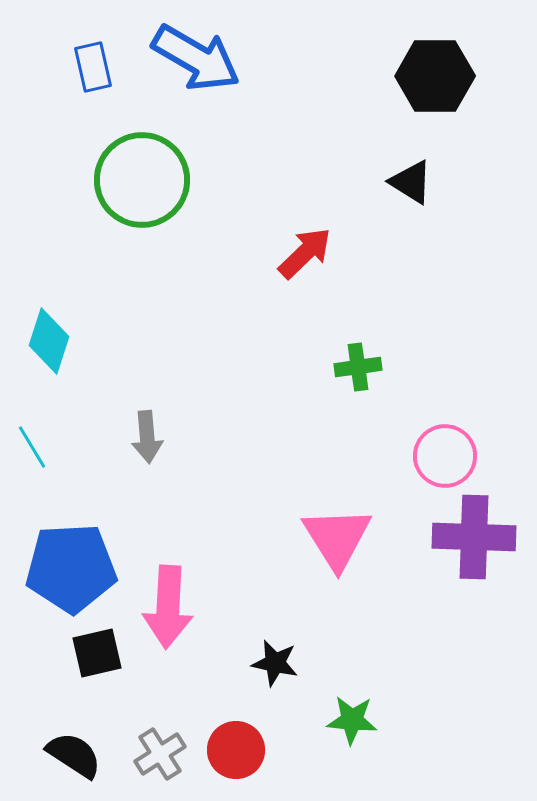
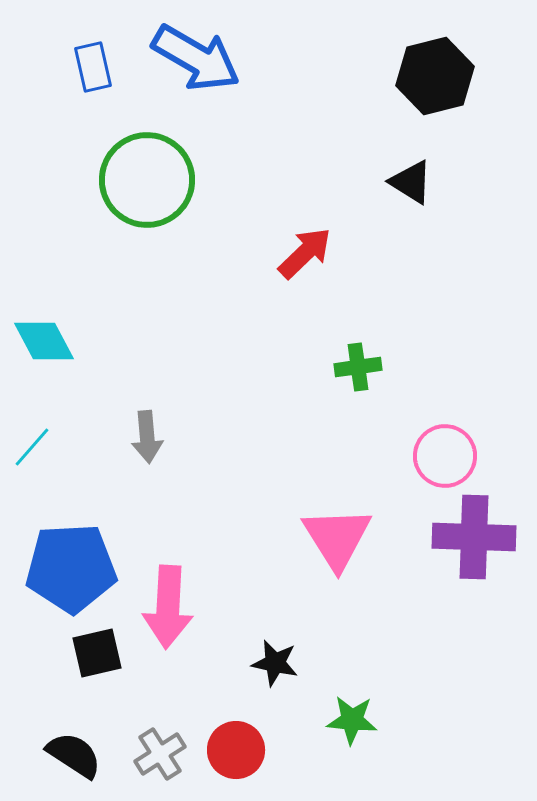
black hexagon: rotated 14 degrees counterclockwise
green circle: moved 5 px right
cyan diamond: moved 5 px left; rotated 46 degrees counterclockwise
cyan line: rotated 72 degrees clockwise
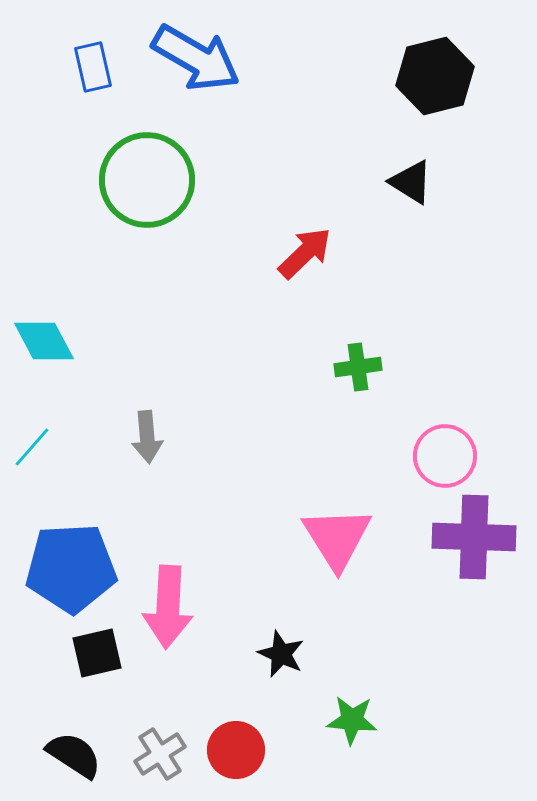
black star: moved 6 px right, 9 px up; rotated 12 degrees clockwise
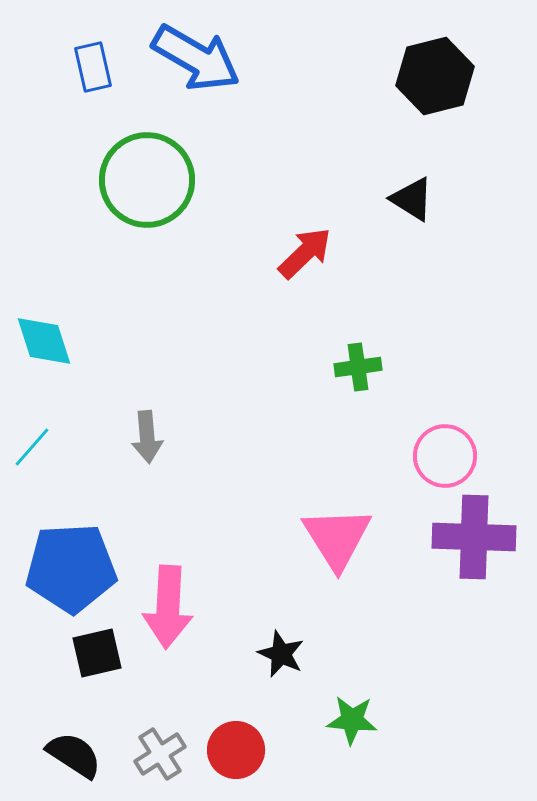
black triangle: moved 1 px right, 17 px down
cyan diamond: rotated 10 degrees clockwise
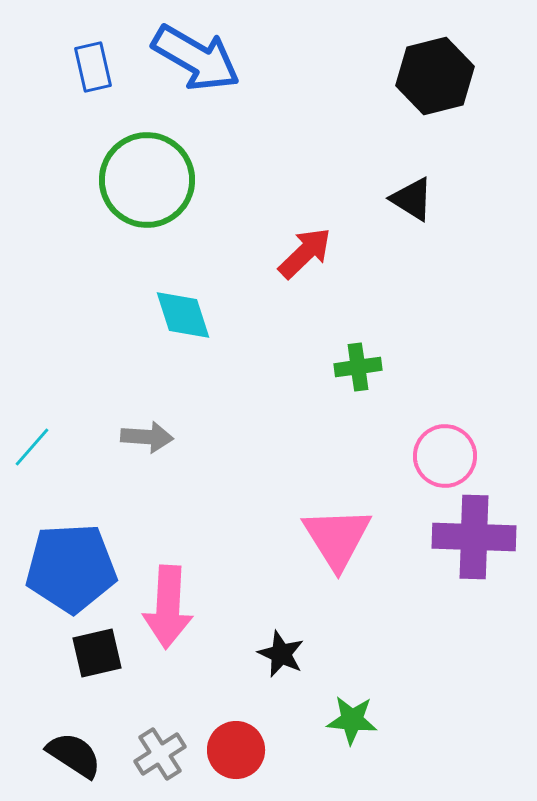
cyan diamond: moved 139 px right, 26 px up
gray arrow: rotated 81 degrees counterclockwise
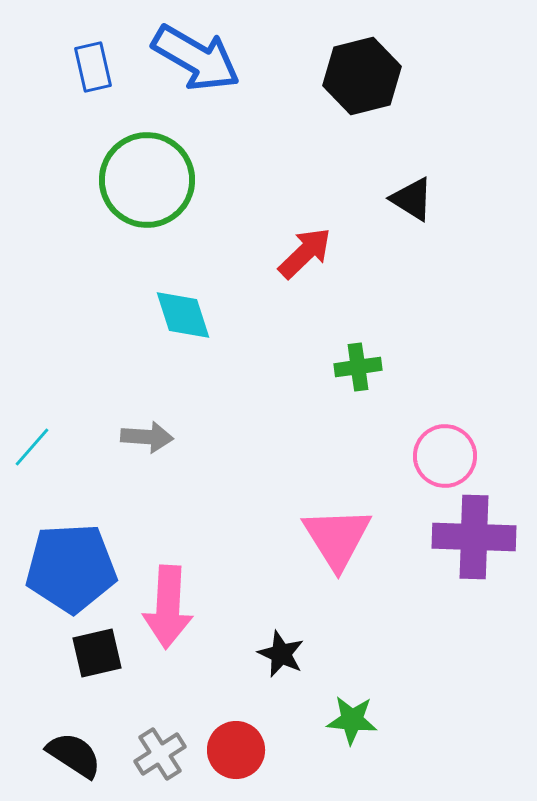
black hexagon: moved 73 px left
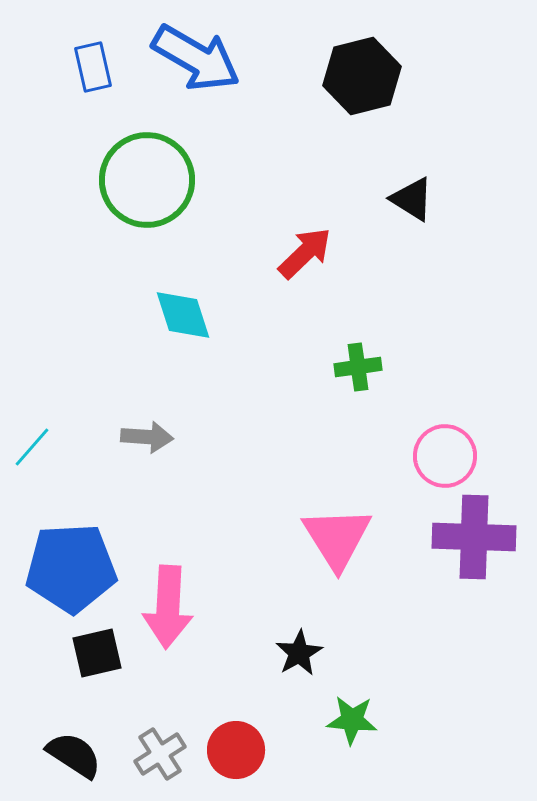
black star: moved 18 px right, 1 px up; rotated 18 degrees clockwise
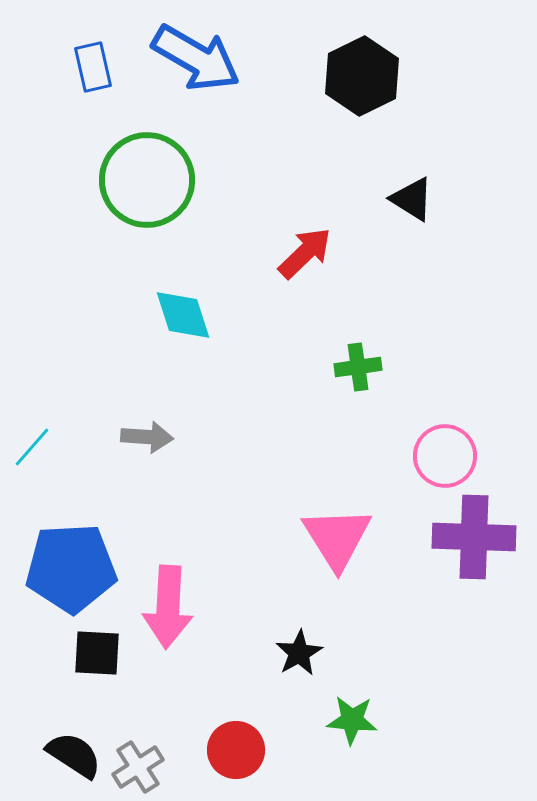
black hexagon: rotated 12 degrees counterclockwise
black square: rotated 16 degrees clockwise
gray cross: moved 22 px left, 13 px down
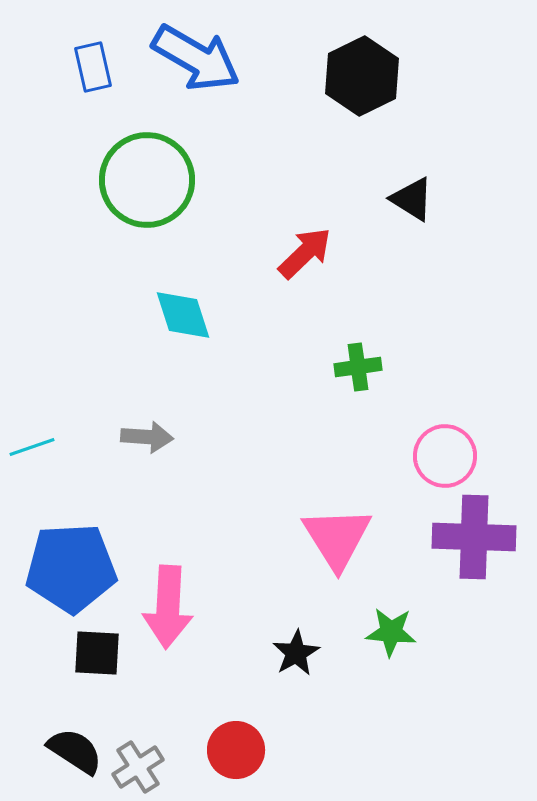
cyan line: rotated 30 degrees clockwise
black star: moved 3 px left
green star: moved 39 px right, 88 px up
black semicircle: moved 1 px right, 4 px up
